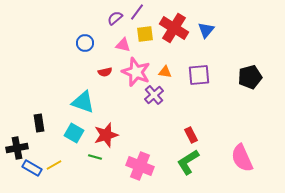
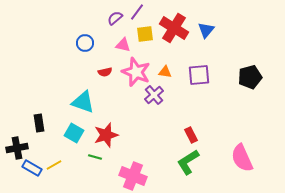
pink cross: moved 7 px left, 10 px down
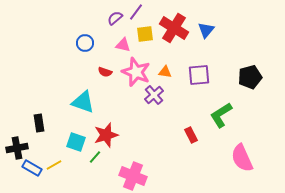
purple line: moved 1 px left
red semicircle: rotated 32 degrees clockwise
cyan square: moved 2 px right, 9 px down; rotated 12 degrees counterclockwise
green line: rotated 64 degrees counterclockwise
green L-shape: moved 33 px right, 47 px up
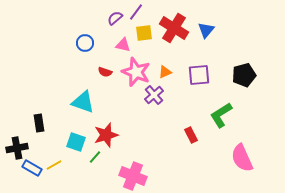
yellow square: moved 1 px left, 1 px up
orange triangle: rotated 32 degrees counterclockwise
black pentagon: moved 6 px left, 2 px up
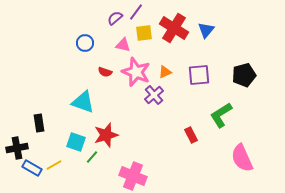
green line: moved 3 px left
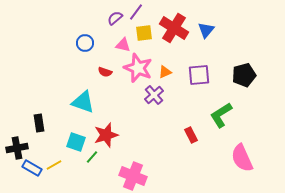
pink star: moved 2 px right, 4 px up
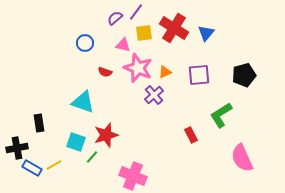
blue triangle: moved 3 px down
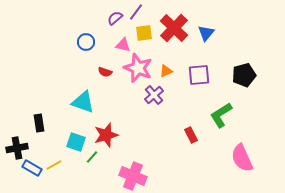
red cross: rotated 12 degrees clockwise
blue circle: moved 1 px right, 1 px up
orange triangle: moved 1 px right, 1 px up
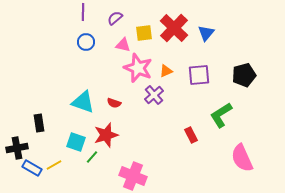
purple line: moved 53 px left; rotated 36 degrees counterclockwise
red semicircle: moved 9 px right, 31 px down
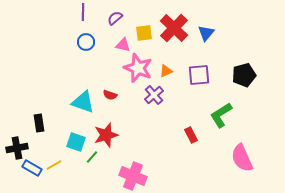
red semicircle: moved 4 px left, 8 px up
